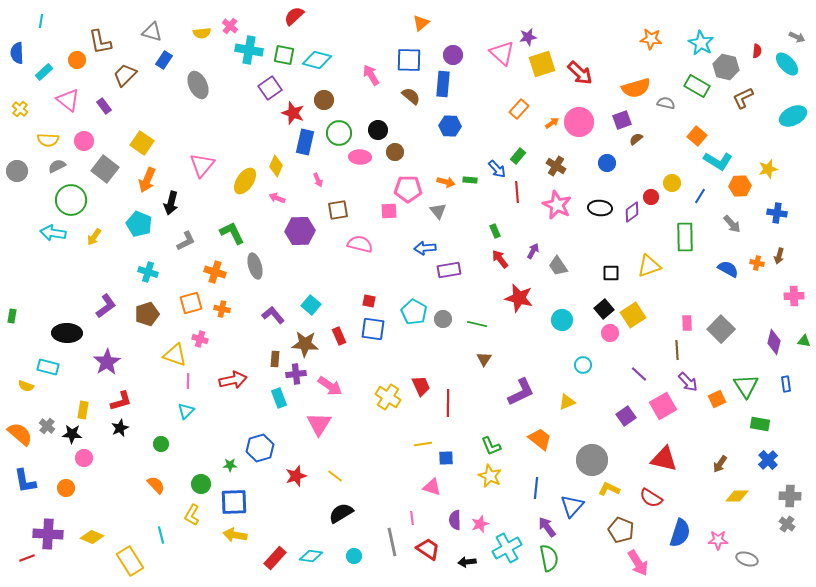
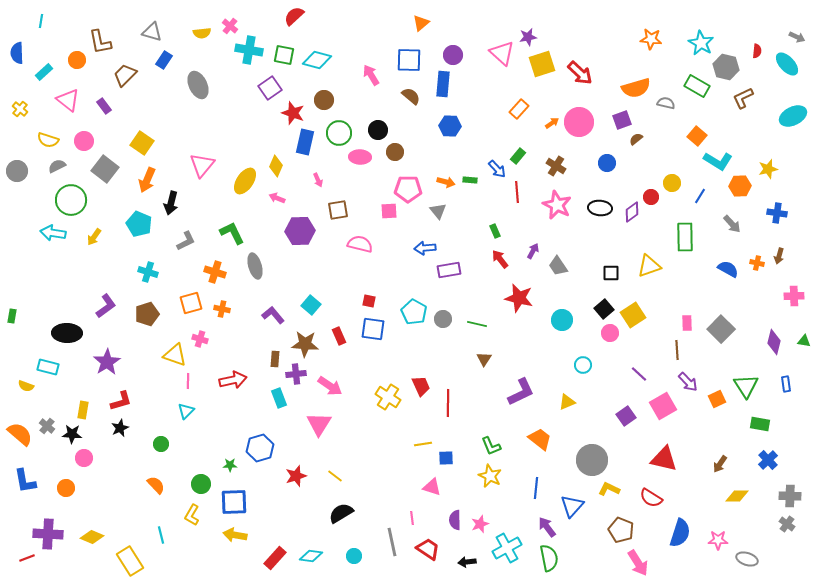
yellow semicircle at (48, 140): rotated 15 degrees clockwise
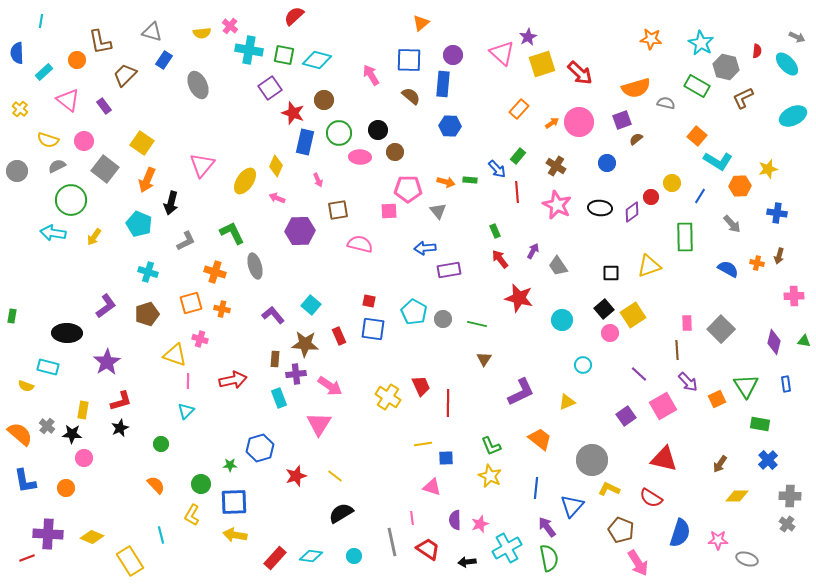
purple star at (528, 37): rotated 18 degrees counterclockwise
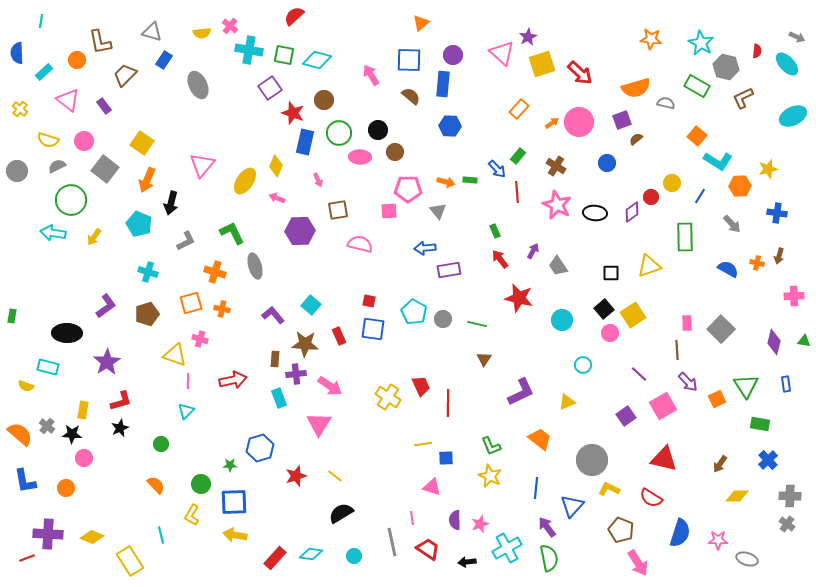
black ellipse at (600, 208): moved 5 px left, 5 px down
cyan diamond at (311, 556): moved 2 px up
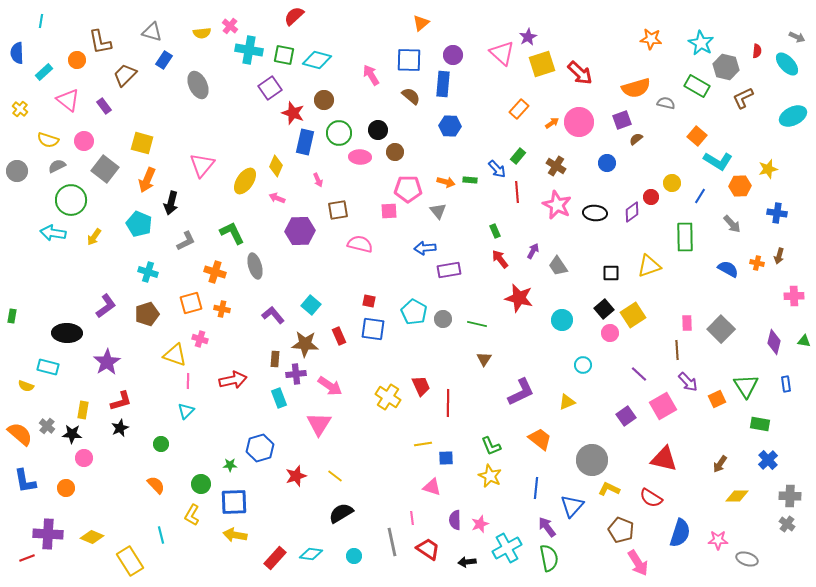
yellow square at (142, 143): rotated 20 degrees counterclockwise
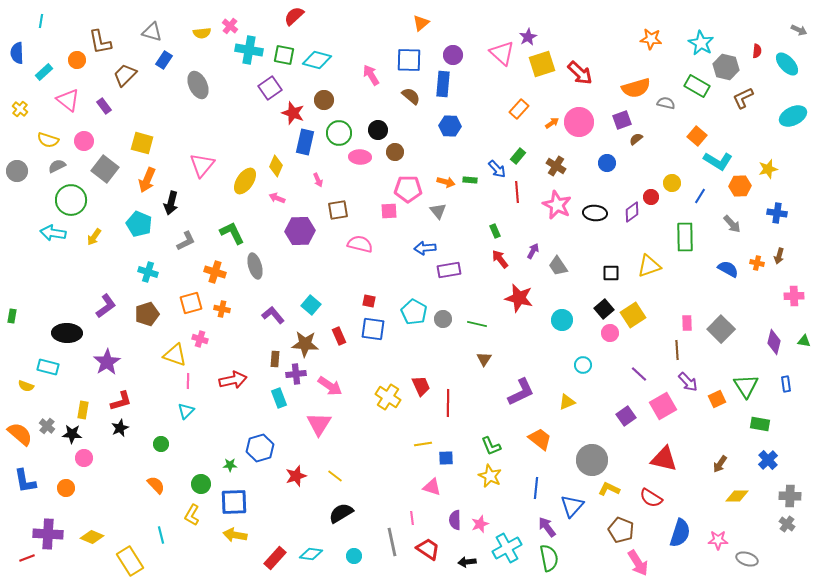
gray arrow at (797, 37): moved 2 px right, 7 px up
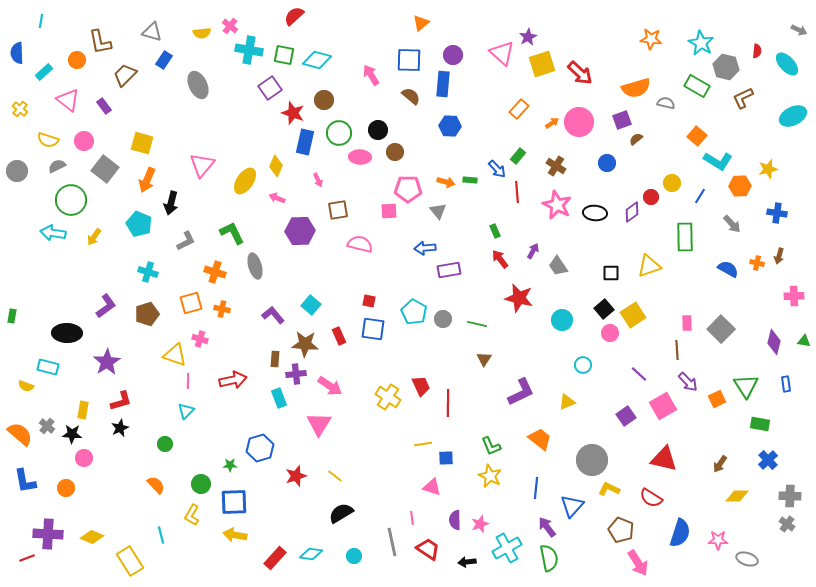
green circle at (161, 444): moved 4 px right
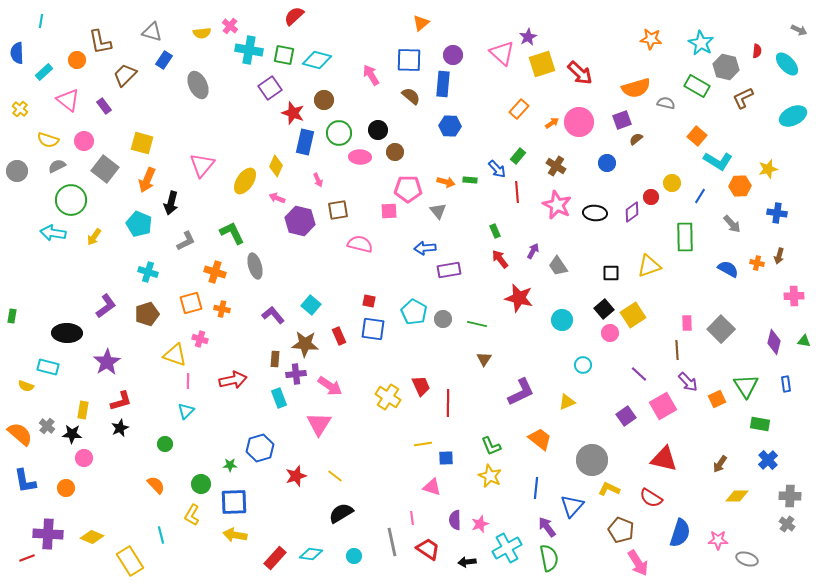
purple hexagon at (300, 231): moved 10 px up; rotated 16 degrees clockwise
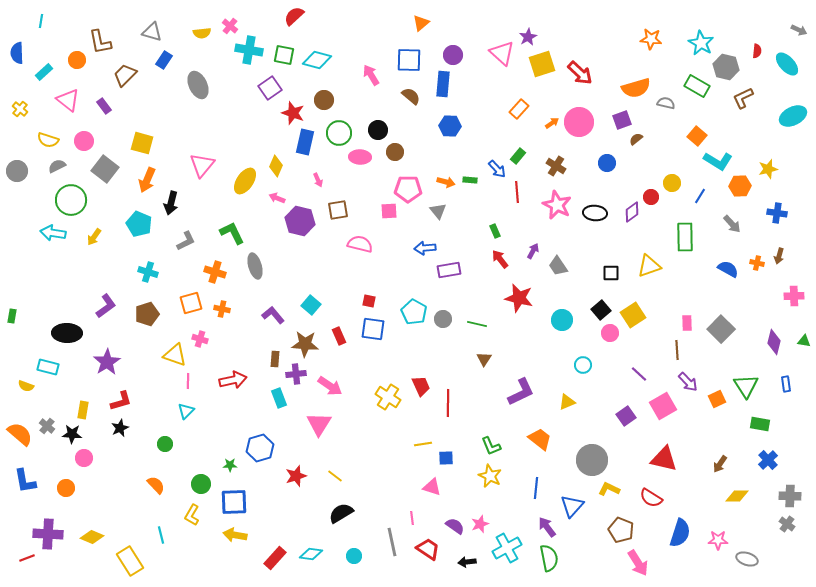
black square at (604, 309): moved 3 px left, 1 px down
purple semicircle at (455, 520): moved 6 px down; rotated 126 degrees clockwise
